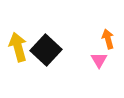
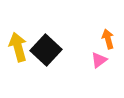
pink triangle: rotated 24 degrees clockwise
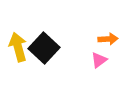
orange arrow: rotated 102 degrees clockwise
black square: moved 2 px left, 2 px up
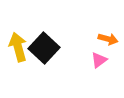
orange arrow: rotated 18 degrees clockwise
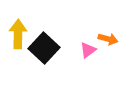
yellow arrow: moved 13 px up; rotated 16 degrees clockwise
pink triangle: moved 11 px left, 10 px up
